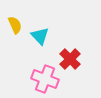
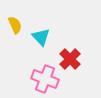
cyan triangle: moved 1 px right, 1 px down
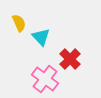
yellow semicircle: moved 4 px right, 2 px up
pink cross: rotated 16 degrees clockwise
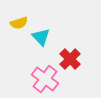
yellow semicircle: rotated 96 degrees clockwise
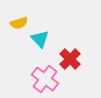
cyan triangle: moved 1 px left, 2 px down
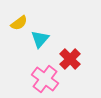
yellow semicircle: rotated 18 degrees counterclockwise
cyan triangle: rotated 24 degrees clockwise
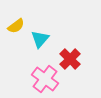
yellow semicircle: moved 3 px left, 3 px down
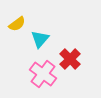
yellow semicircle: moved 1 px right, 2 px up
pink cross: moved 2 px left, 5 px up
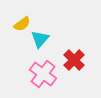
yellow semicircle: moved 5 px right
red cross: moved 4 px right, 1 px down
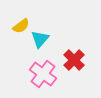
yellow semicircle: moved 1 px left, 2 px down
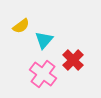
cyan triangle: moved 4 px right, 1 px down
red cross: moved 1 px left
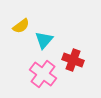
red cross: rotated 25 degrees counterclockwise
